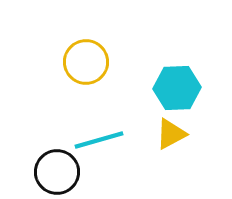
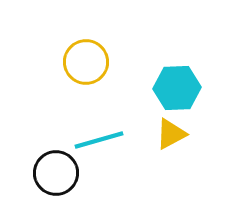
black circle: moved 1 px left, 1 px down
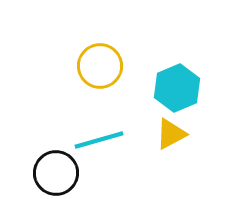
yellow circle: moved 14 px right, 4 px down
cyan hexagon: rotated 21 degrees counterclockwise
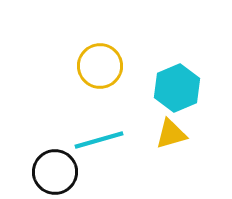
yellow triangle: rotated 12 degrees clockwise
black circle: moved 1 px left, 1 px up
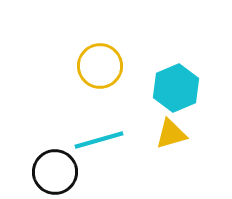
cyan hexagon: moved 1 px left
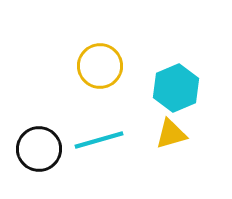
black circle: moved 16 px left, 23 px up
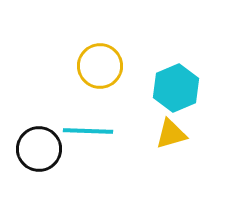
cyan line: moved 11 px left, 9 px up; rotated 18 degrees clockwise
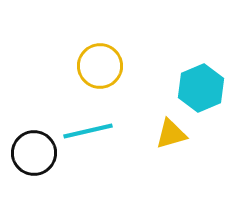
cyan hexagon: moved 25 px right
cyan line: rotated 15 degrees counterclockwise
black circle: moved 5 px left, 4 px down
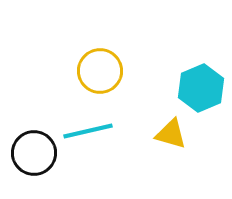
yellow circle: moved 5 px down
yellow triangle: rotated 32 degrees clockwise
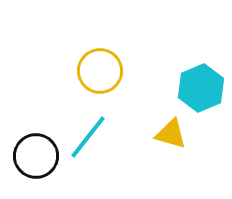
cyan line: moved 6 px down; rotated 39 degrees counterclockwise
black circle: moved 2 px right, 3 px down
